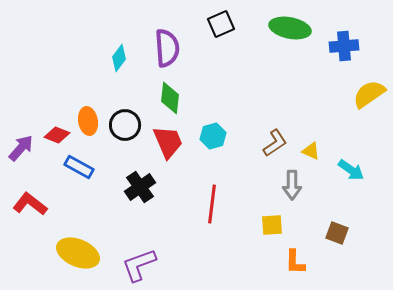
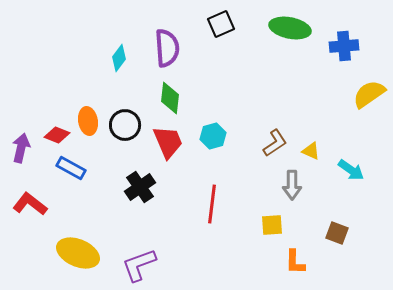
purple arrow: rotated 28 degrees counterclockwise
blue rectangle: moved 8 px left, 1 px down
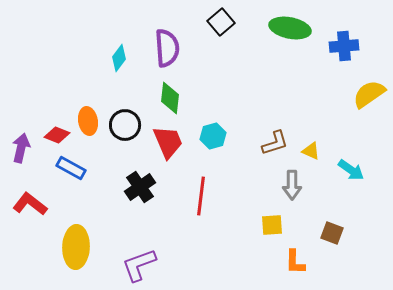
black square: moved 2 px up; rotated 16 degrees counterclockwise
brown L-shape: rotated 16 degrees clockwise
red line: moved 11 px left, 8 px up
brown square: moved 5 px left
yellow ellipse: moved 2 px left, 6 px up; rotated 69 degrees clockwise
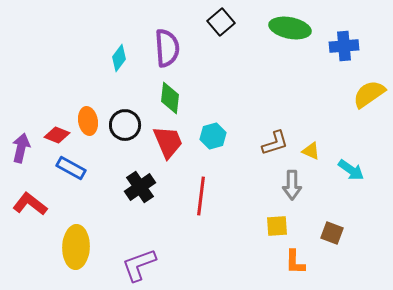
yellow square: moved 5 px right, 1 px down
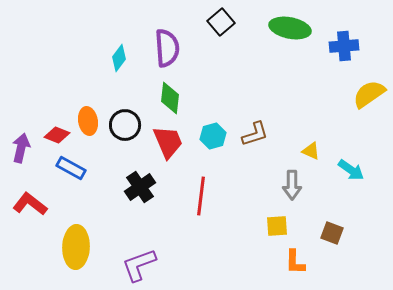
brown L-shape: moved 20 px left, 9 px up
